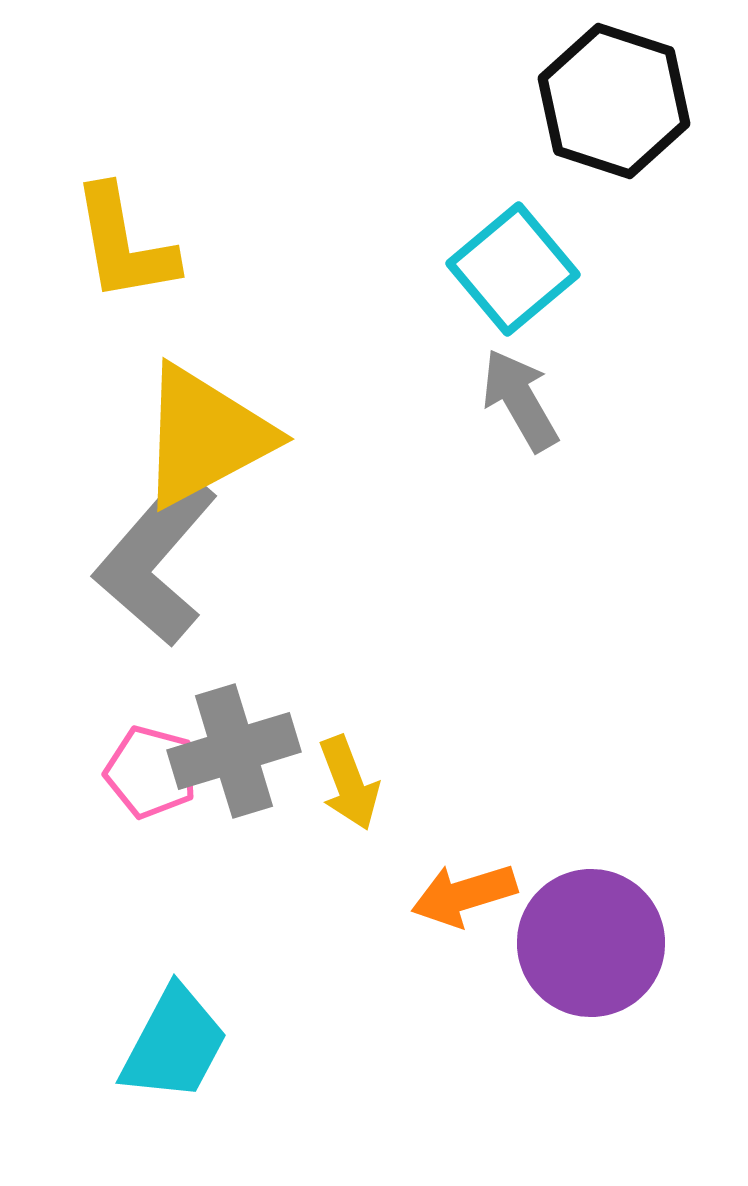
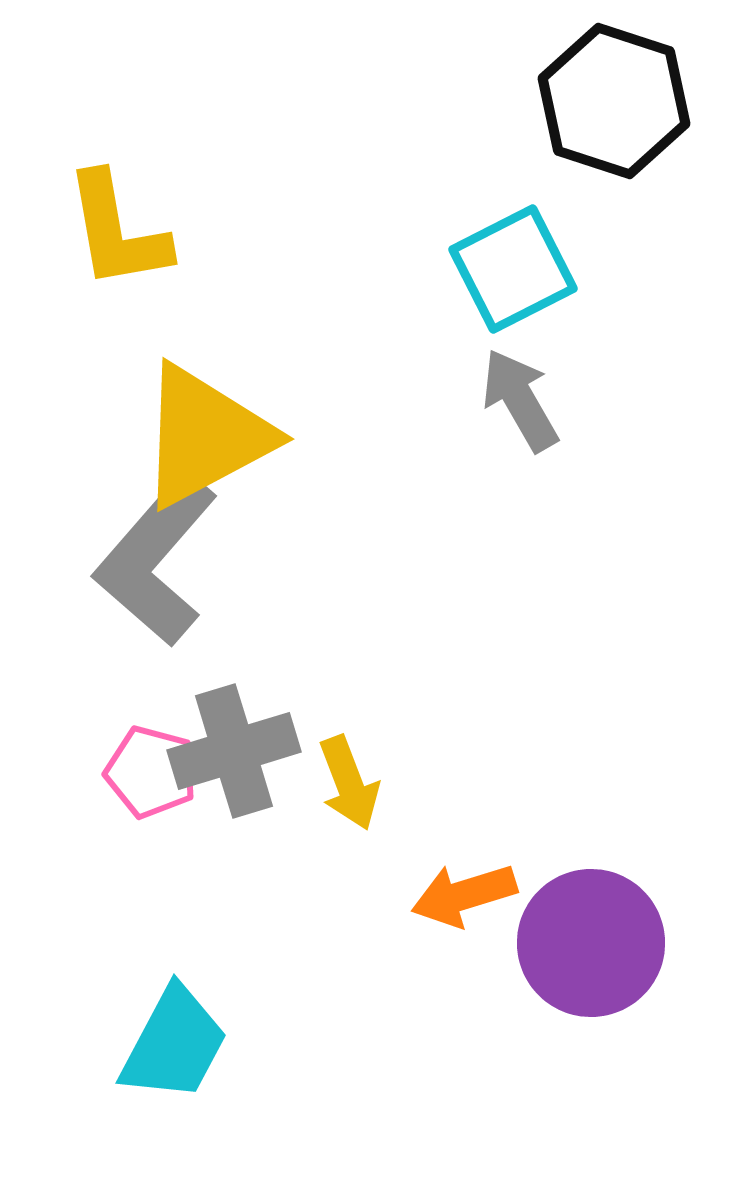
yellow L-shape: moved 7 px left, 13 px up
cyan square: rotated 13 degrees clockwise
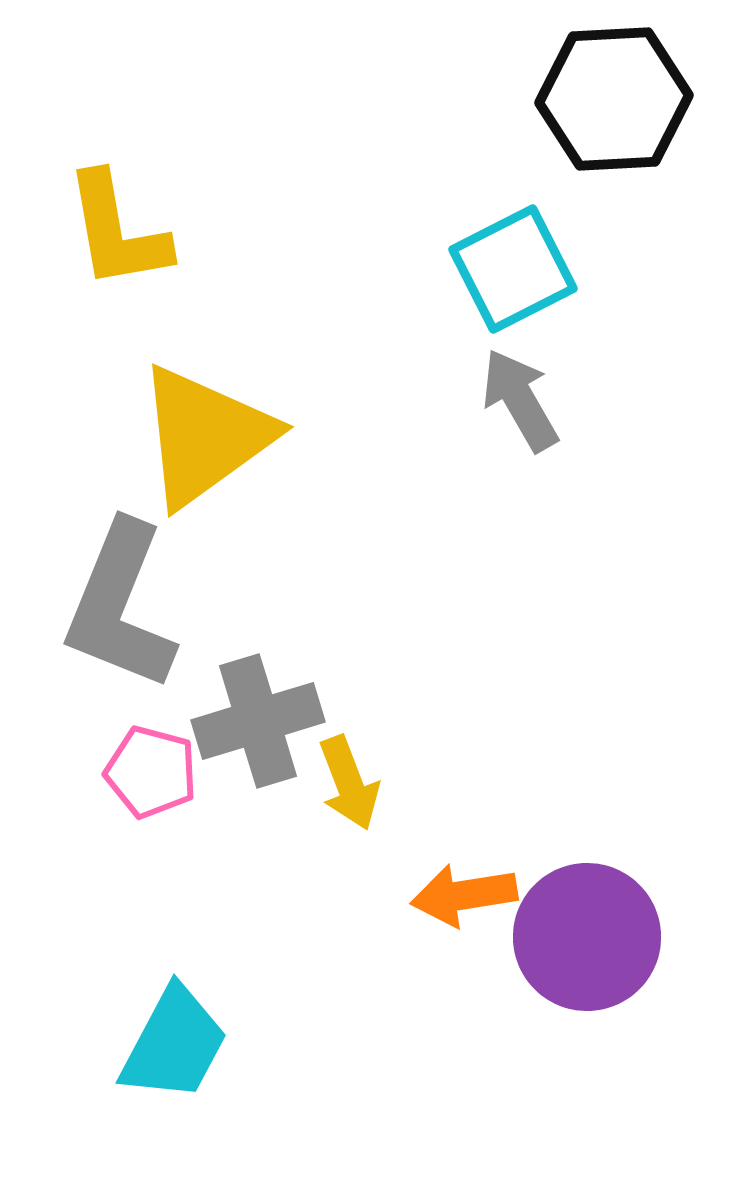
black hexagon: moved 2 px up; rotated 21 degrees counterclockwise
yellow triangle: rotated 8 degrees counterclockwise
gray L-shape: moved 36 px left, 47 px down; rotated 19 degrees counterclockwise
gray cross: moved 24 px right, 30 px up
orange arrow: rotated 8 degrees clockwise
purple circle: moved 4 px left, 6 px up
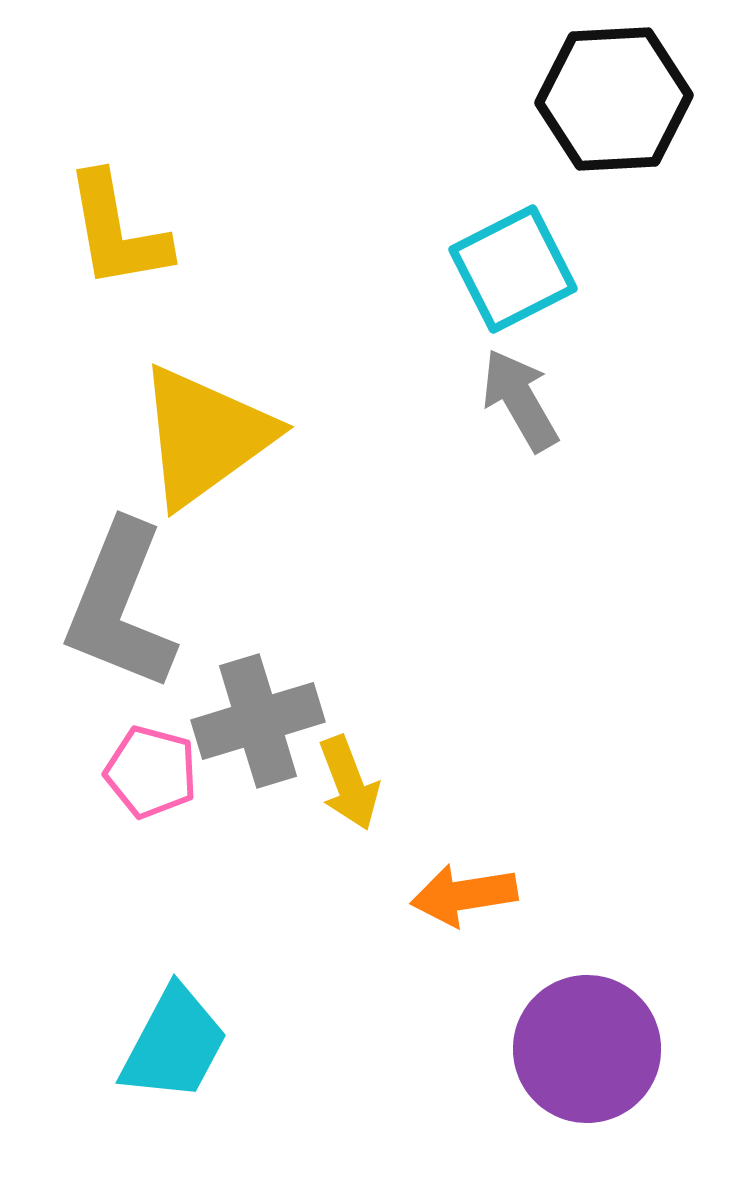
purple circle: moved 112 px down
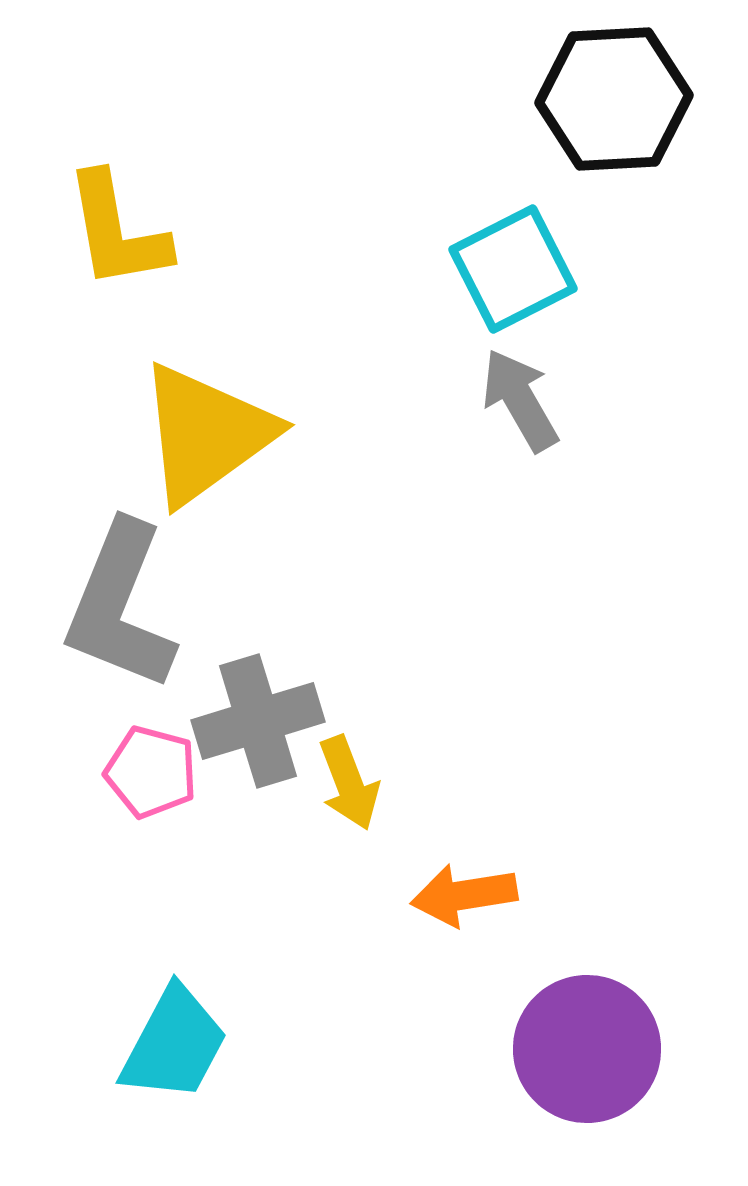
yellow triangle: moved 1 px right, 2 px up
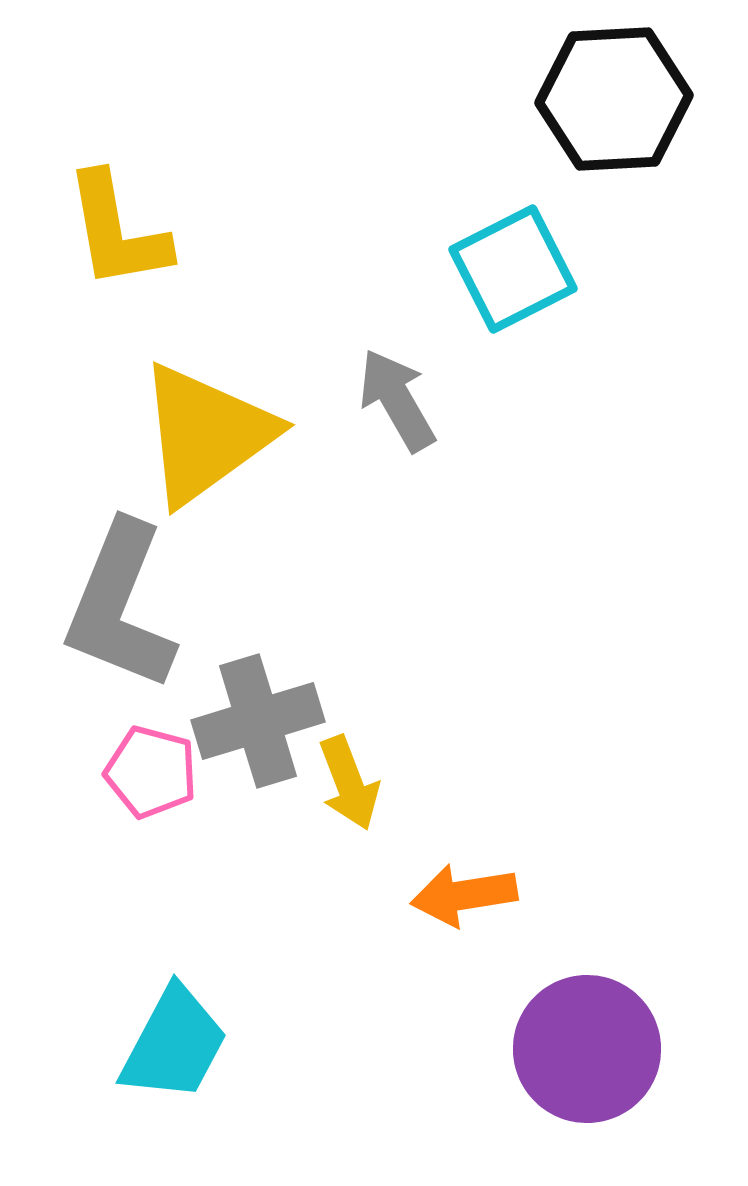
gray arrow: moved 123 px left
